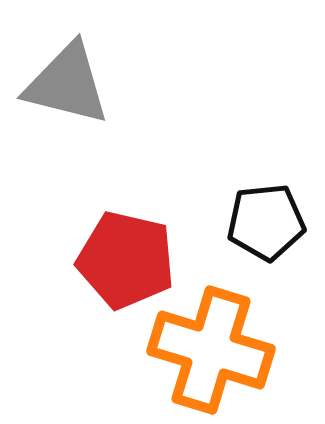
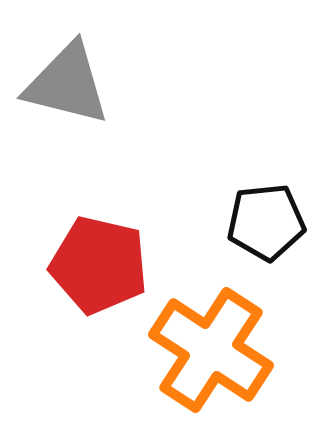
red pentagon: moved 27 px left, 5 px down
orange cross: rotated 16 degrees clockwise
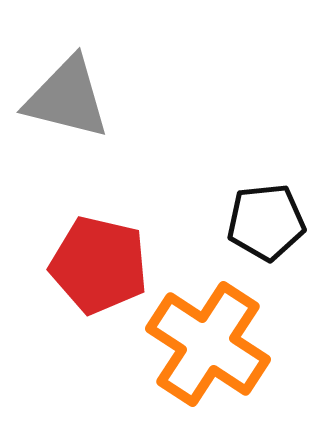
gray triangle: moved 14 px down
orange cross: moved 3 px left, 6 px up
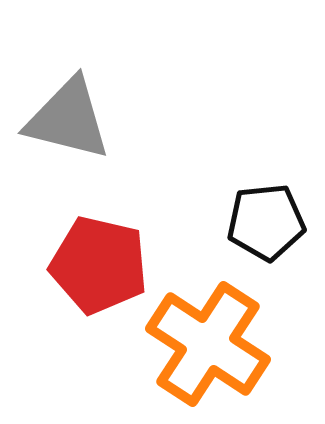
gray triangle: moved 1 px right, 21 px down
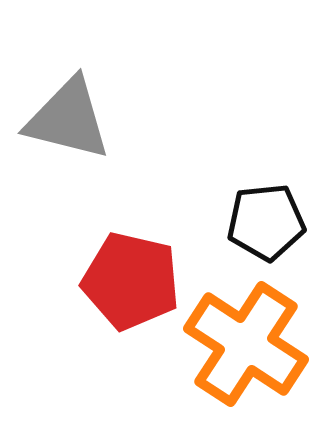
red pentagon: moved 32 px right, 16 px down
orange cross: moved 38 px right
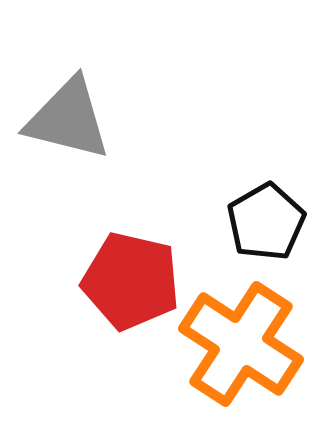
black pentagon: rotated 24 degrees counterclockwise
orange cross: moved 5 px left
